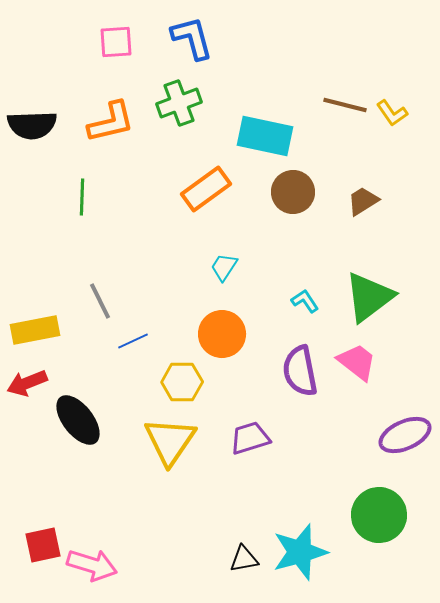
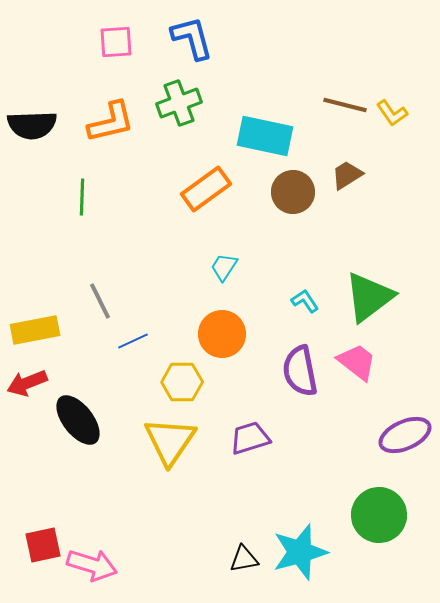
brown trapezoid: moved 16 px left, 26 px up
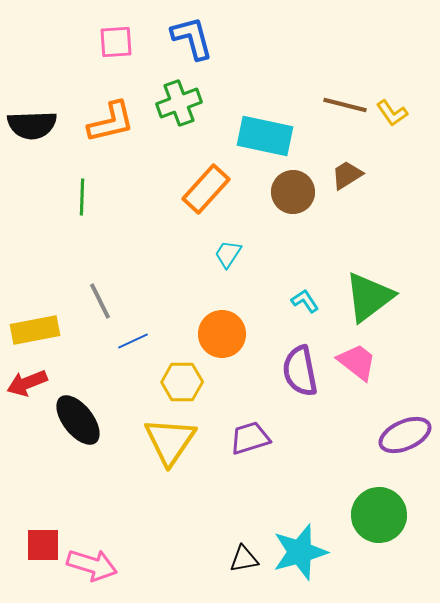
orange rectangle: rotated 12 degrees counterclockwise
cyan trapezoid: moved 4 px right, 13 px up
red square: rotated 12 degrees clockwise
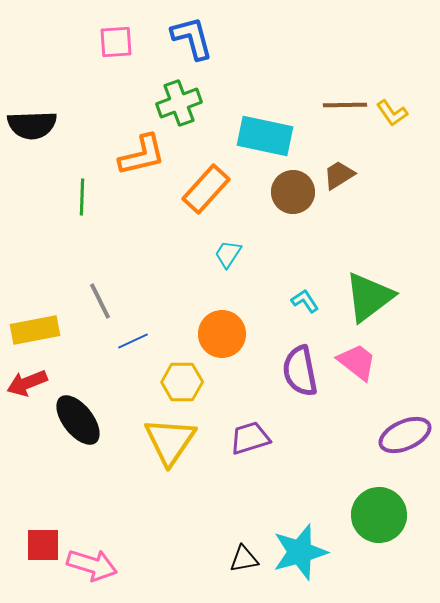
brown line: rotated 15 degrees counterclockwise
orange L-shape: moved 31 px right, 33 px down
brown trapezoid: moved 8 px left
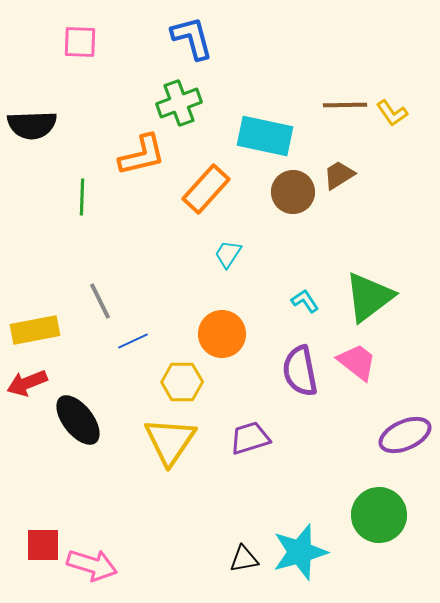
pink square: moved 36 px left; rotated 6 degrees clockwise
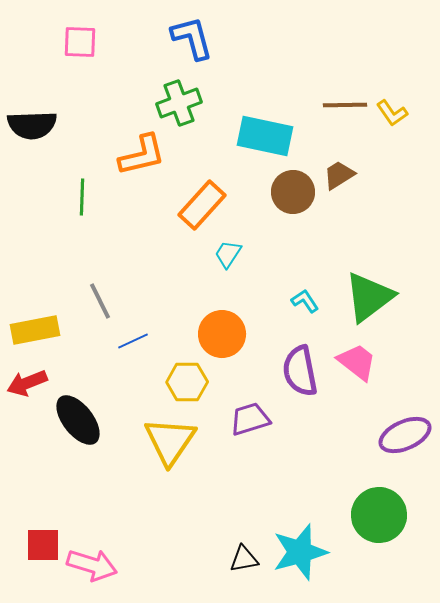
orange rectangle: moved 4 px left, 16 px down
yellow hexagon: moved 5 px right
purple trapezoid: moved 19 px up
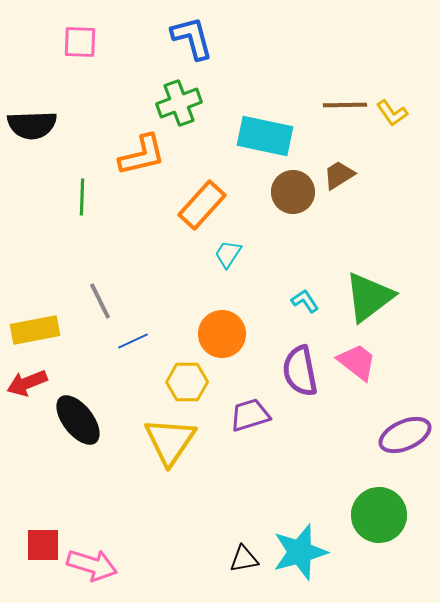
purple trapezoid: moved 4 px up
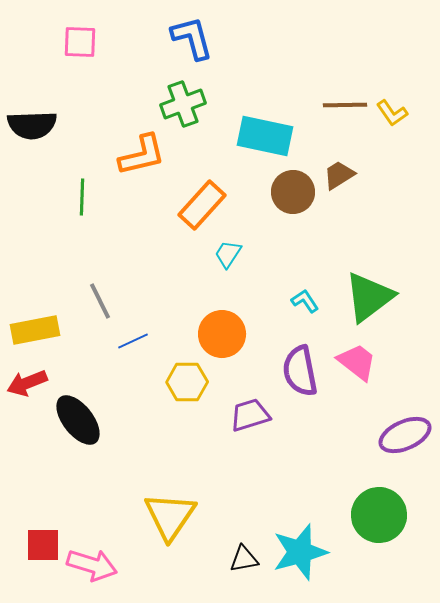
green cross: moved 4 px right, 1 px down
yellow triangle: moved 75 px down
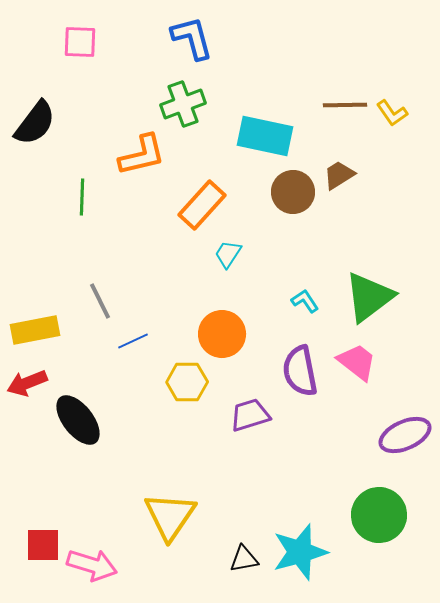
black semicircle: moved 3 px right, 2 px up; rotated 51 degrees counterclockwise
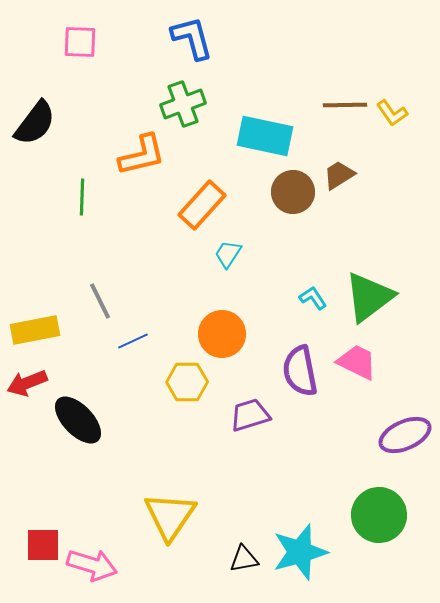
cyan L-shape: moved 8 px right, 3 px up
pink trapezoid: rotated 12 degrees counterclockwise
black ellipse: rotated 6 degrees counterclockwise
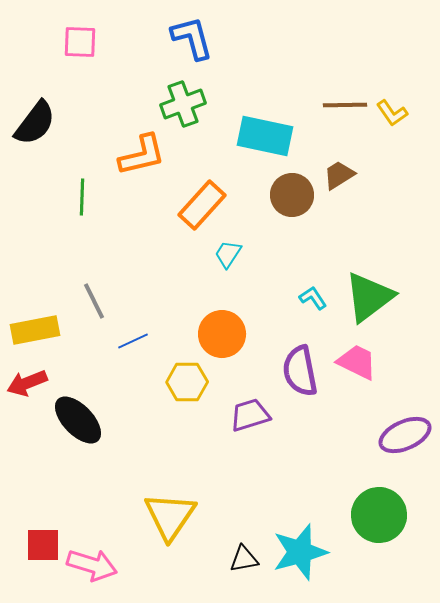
brown circle: moved 1 px left, 3 px down
gray line: moved 6 px left
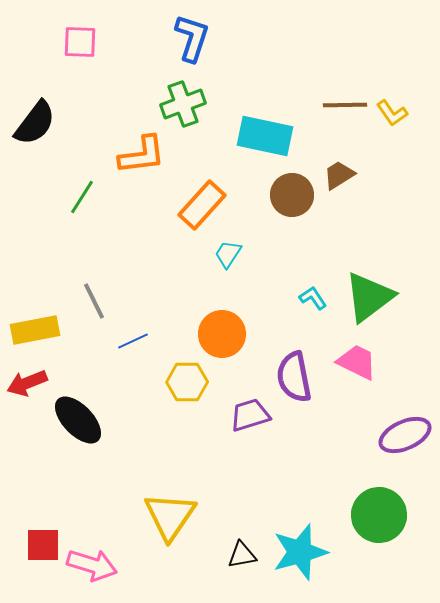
blue L-shape: rotated 33 degrees clockwise
orange L-shape: rotated 6 degrees clockwise
green line: rotated 30 degrees clockwise
purple semicircle: moved 6 px left, 6 px down
black triangle: moved 2 px left, 4 px up
